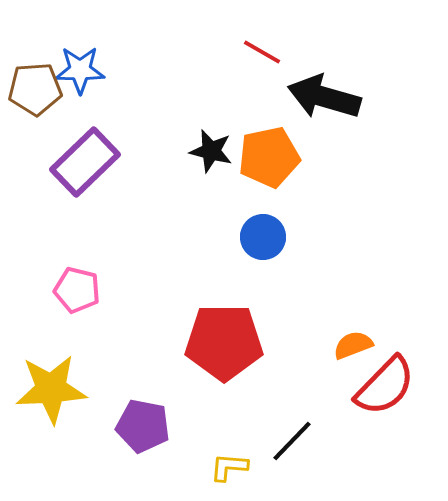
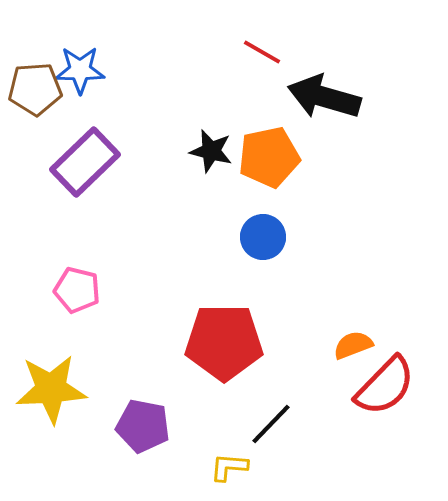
black line: moved 21 px left, 17 px up
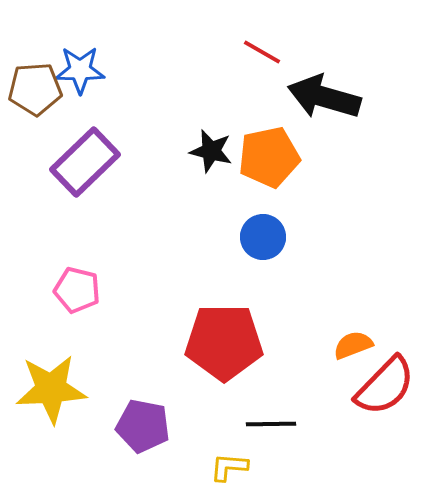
black line: rotated 45 degrees clockwise
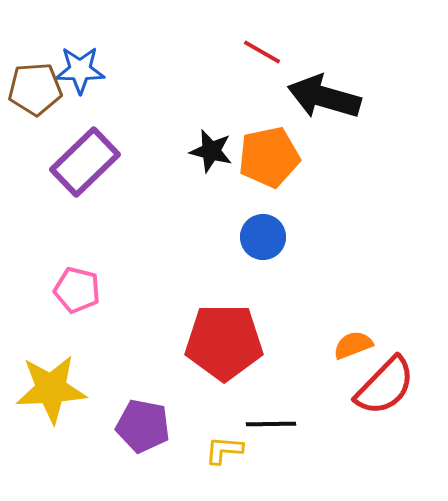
yellow L-shape: moved 5 px left, 17 px up
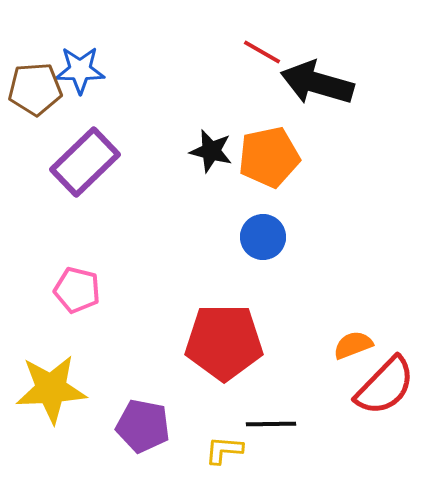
black arrow: moved 7 px left, 14 px up
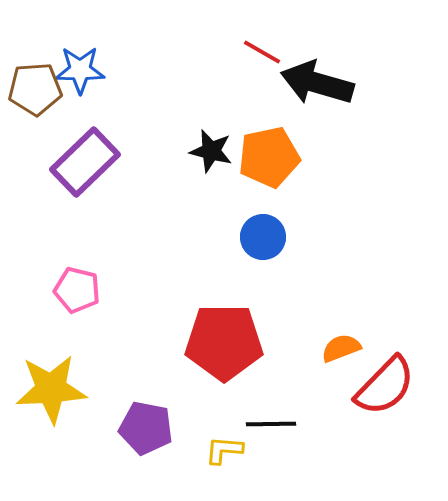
orange semicircle: moved 12 px left, 3 px down
purple pentagon: moved 3 px right, 2 px down
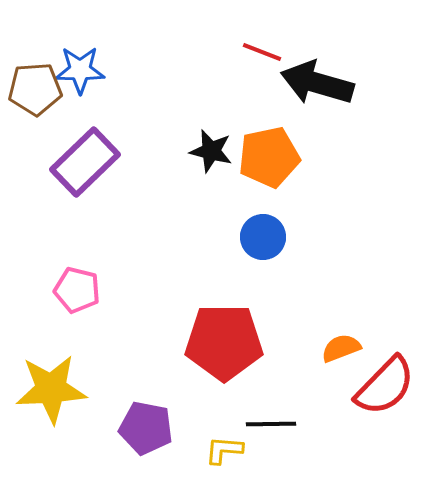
red line: rotated 9 degrees counterclockwise
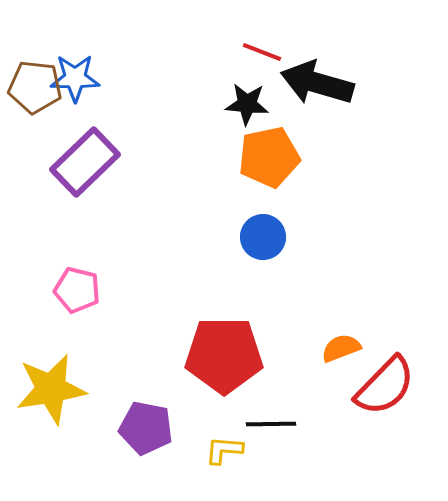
blue star: moved 5 px left, 8 px down
brown pentagon: moved 2 px up; rotated 10 degrees clockwise
black star: moved 36 px right, 47 px up; rotated 9 degrees counterclockwise
red pentagon: moved 13 px down
yellow star: rotated 6 degrees counterclockwise
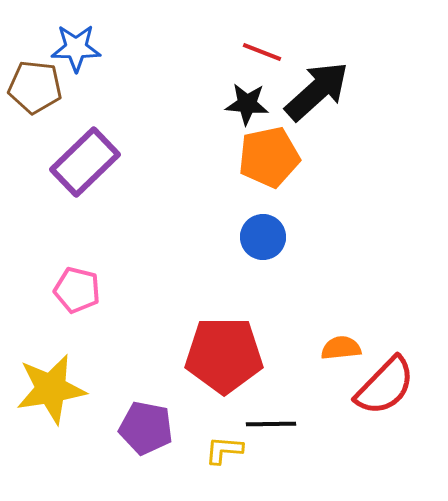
blue star: moved 1 px right, 30 px up
black arrow: moved 8 px down; rotated 122 degrees clockwise
orange semicircle: rotated 15 degrees clockwise
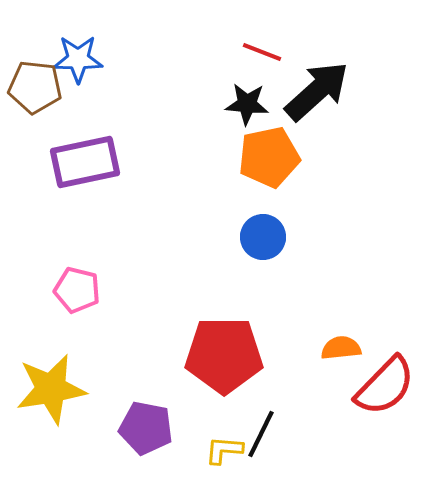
blue star: moved 2 px right, 11 px down
purple rectangle: rotated 32 degrees clockwise
black line: moved 10 px left, 10 px down; rotated 63 degrees counterclockwise
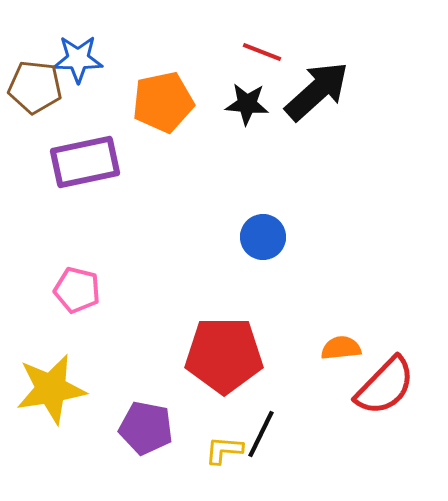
orange pentagon: moved 106 px left, 55 px up
